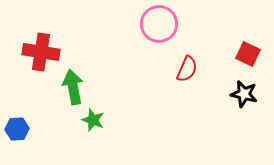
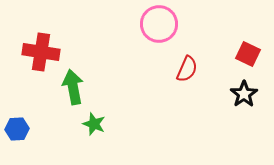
black star: rotated 24 degrees clockwise
green star: moved 1 px right, 4 px down
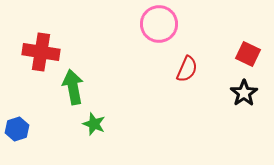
black star: moved 1 px up
blue hexagon: rotated 15 degrees counterclockwise
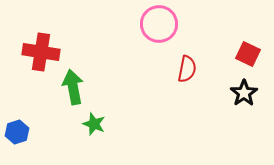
red semicircle: rotated 12 degrees counterclockwise
blue hexagon: moved 3 px down
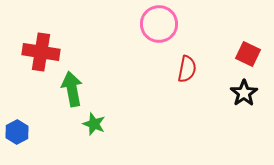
green arrow: moved 1 px left, 2 px down
blue hexagon: rotated 10 degrees counterclockwise
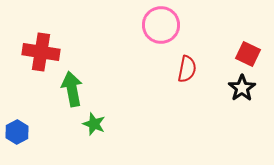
pink circle: moved 2 px right, 1 px down
black star: moved 2 px left, 5 px up
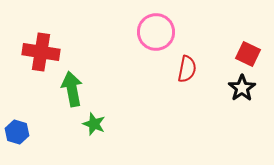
pink circle: moved 5 px left, 7 px down
blue hexagon: rotated 15 degrees counterclockwise
